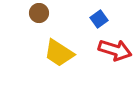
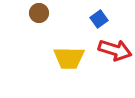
yellow trapezoid: moved 10 px right, 5 px down; rotated 32 degrees counterclockwise
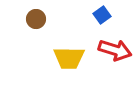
brown circle: moved 3 px left, 6 px down
blue square: moved 3 px right, 4 px up
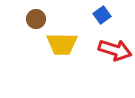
yellow trapezoid: moved 7 px left, 14 px up
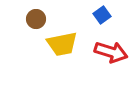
yellow trapezoid: rotated 12 degrees counterclockwise
red arrow: moved 4 px left, 2 px down
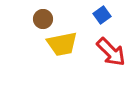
brown circle: moved 7 px right
red arrow: rotated 28 degrees clockwise
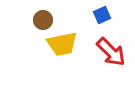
blue square: rotated 12 degrees clockwise
brown circle: moved 1 px down
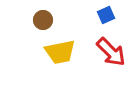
blue square: moved 4 px right
yellow trapezoid: moved 2 px left, 8 px down
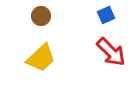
brown circle: moved 2 px left, 4 px up
yellow trapezoid: moved 19 px left, 6 px down; rotated 32 degrees counterclockwise
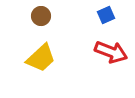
red arrow: rotated 24 degrees counterclockwise
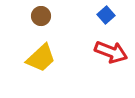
blue square: rotated 18 degrees counterclockwise
